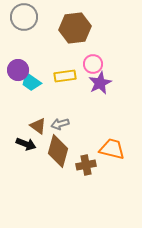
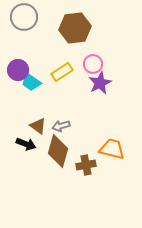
yellow rectangle: moved 3 px left, 4 px up; rotated 25 degrees counterclockwise
gray arrow: moved 1 px right, 2 px down
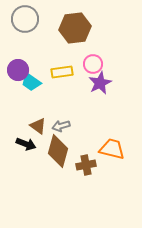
gray circle: moved 1 px right, 2 px down
yellow rectangle: rotated 25 degrees clockwise
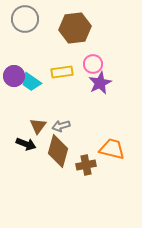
purple circle: moved 4 px left, 6 px down
brown triangle: rotated 30 degrees clockwise
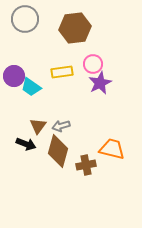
cyan trapezoid: moved 5 px down
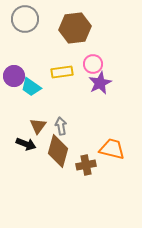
gray arrow: rotated 96 degrees clockwise
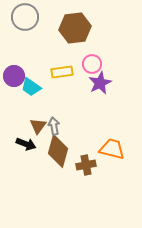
gray circle: moved 2 px up
pink circle: moved 1 px left
gray arrow: moved 7 px left
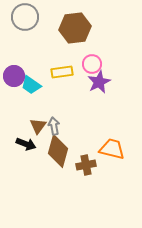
purple star: moved 1 px left, 1 px up
cyan trapezoid: moved 2 px up
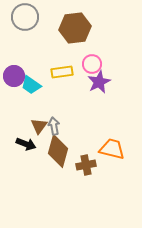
brown triangle: moved 1 px right
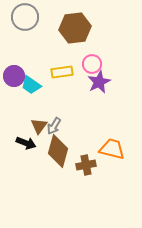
gray arrow: rotated 138 degrees counterclockwise
black arrow: moved 1 px up
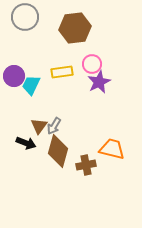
cyan trapezoid: rotated 80 degrees clockwise
